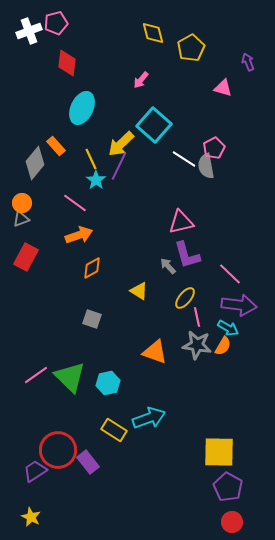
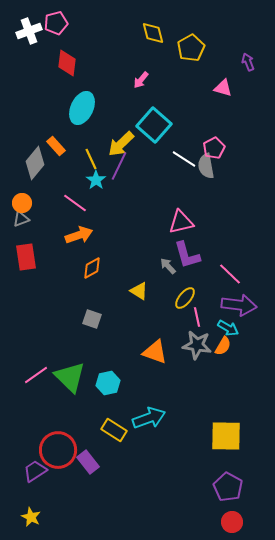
red rectangle at (26, 257): rotated 36 degrees counterclockwise
yellow square at (219, 452): moved 7 px right, 16 px up
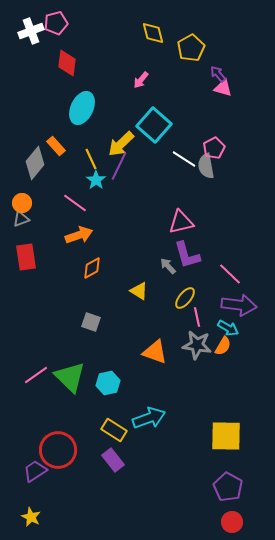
white cross at (29, 31): moved 2 px right
purple arrow at (248, 62): moved 30 px left, 12 px down; rotated 18 degrees counterclockwise
gray square at (92, 319): moved 1 px left, 3 px down
purple rectangle at (88, 462): moved 25 px right, 2 px up
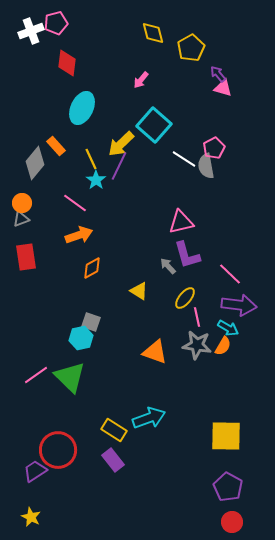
cyan hexagon at (108, 383): moved 27 px left, 45 px up
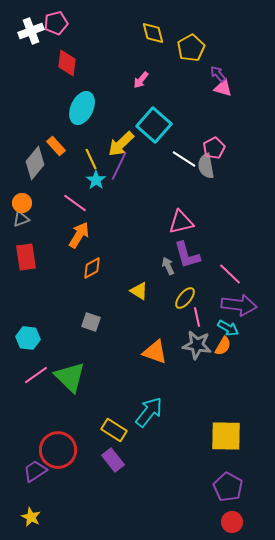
orange arrow at (79, 235): rotated 40 degrees counterclockwise
gray arrow at (168, 266): rotated 18 degrees clockwise
cyan hexagon at (81, 338): moved 53 px left; rotated 20 degrees clockwise
cyan arrow at (149, 418): moved 6 px up; rotated 32 degrees counterclockwise
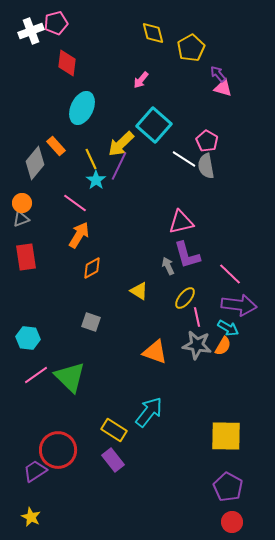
pink pentagon at (214, 148): moved 7 px left, 7 px up; rotated 15 degrees counterclockwise
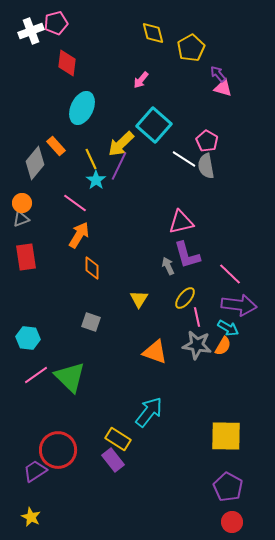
orange diamond at (92, 268): rotated 60 degrees counterclockwise
yellow triangle at (139, 291): moved 8 px down; rotated 30 degrees clockwise
yellow rectangle at (114, 430): moved 4 px right, 9 px down
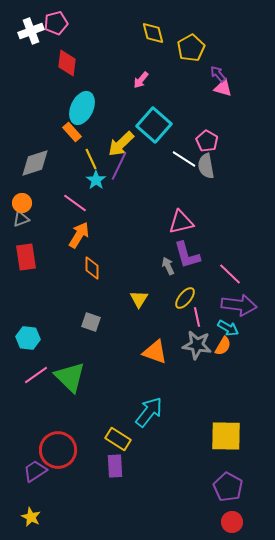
orange rectangle at (56, 146): moved 16 px right, 14 px up
gray diamond at (35, 163): rotated 32 degrees clockwise
purple rectangle at (113, 460): moved 2 px right, 6 px down; rotated 35 degrees clockwise
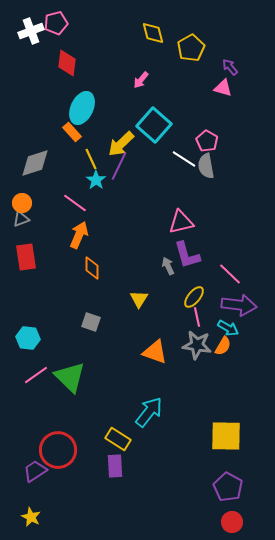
purple arrow at (218, 74): moved 12 px right, 7 px up
orange arrow at (79, 235): rotated 8 degrees counterclockwise
yellow ellipse at (185, 298): moved 9 px right, 1 px up
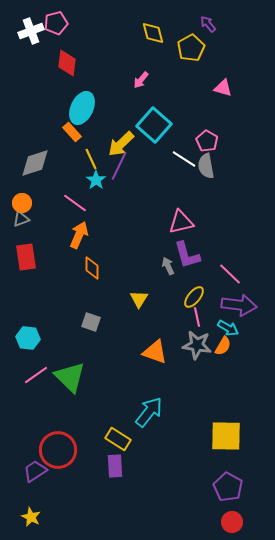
purple arrow at (230, 67): moved 22 px left, 43 px up
